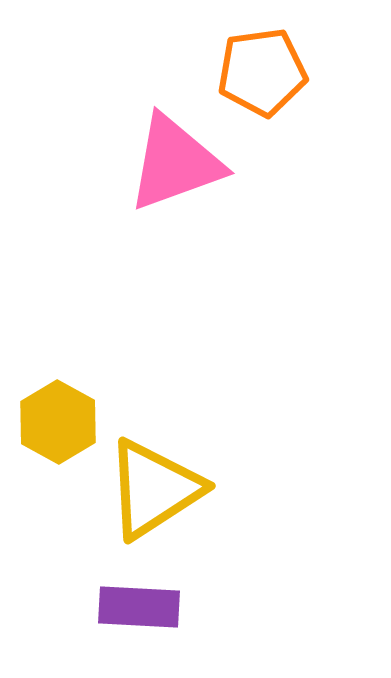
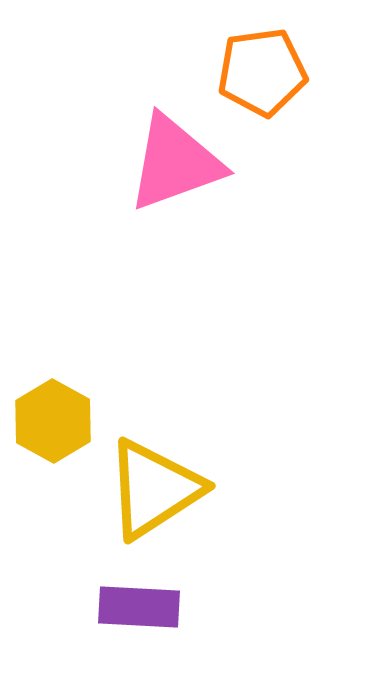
yellow hexagon: moved 5 px left, 1 px up
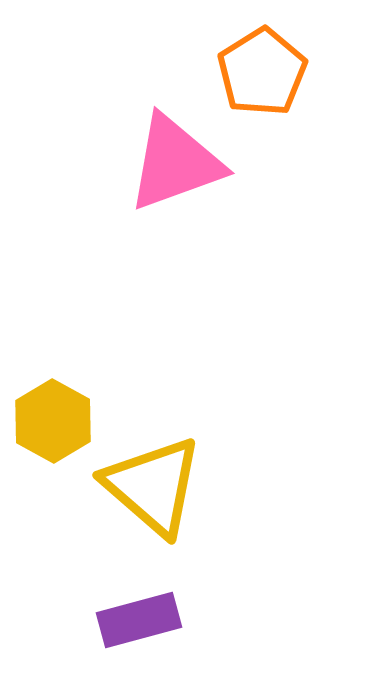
orange pentagon: rotated 24 degrees counterclockwise
yellow triangle: moved 1 px left, 3 px up; rotated 46 degrees counterclockwise
purple rectangle: moved 13 px down; rotated 18 degrees counterclockwise
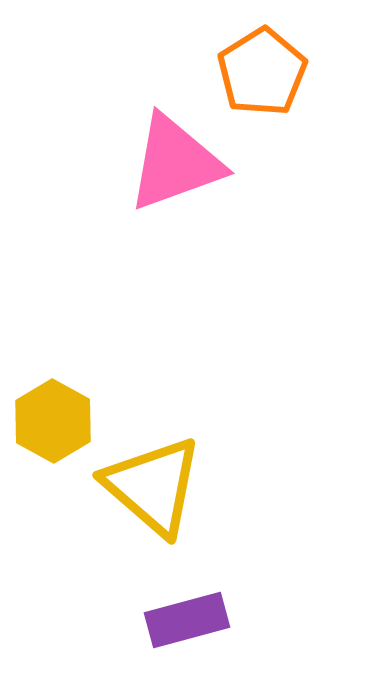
purple rectangle: moved 48 px right
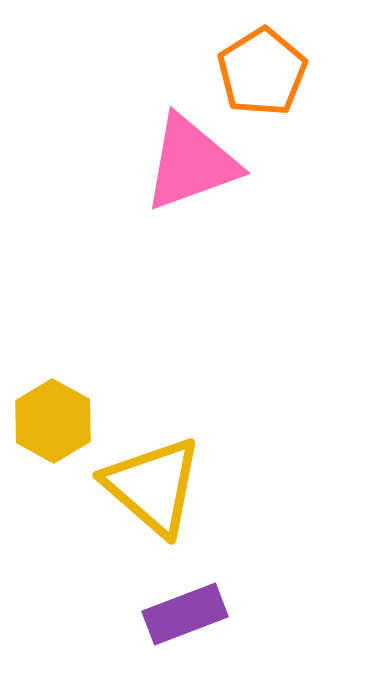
pink triangle: moved 16 px right
purple rectangle: moved 2 px left, 6 px up; rotated 6 degrees counterclockwise
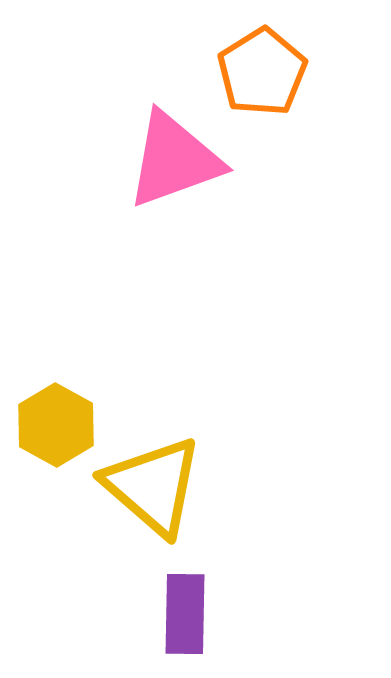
pink triangle: moved 17 px left, 3 px up
yellow hexagon: moved 3 px right, 4 px down
purple rectangle: rotated 68 degrees counterclockwise
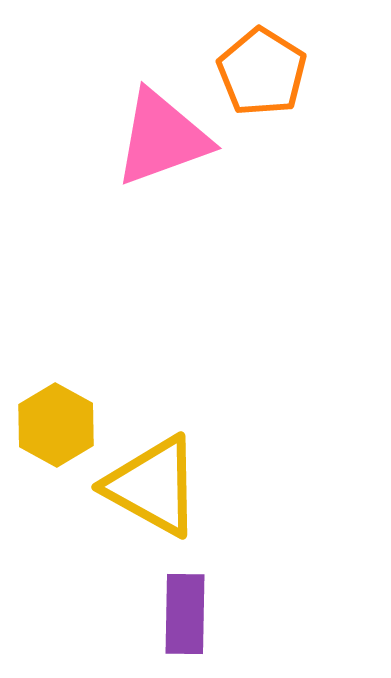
orange pentagon: rotated 8 degrees counterclockwise
pink triangle: moved 12 px left, 22 px up
yellow triangle: rotated 12 degrees counterclockwise
